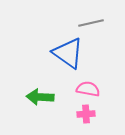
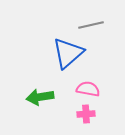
gray line: moved 2 px down
blue triangle: rotated 44 degrees clockwise
green arrow: rotated 12 degrees counterclockwise
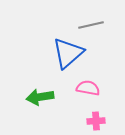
pink semicircle: moved 1 px up
pink cross: moved 10 px right, 7 px down
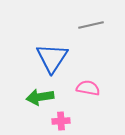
blue triangle: moved 16 px left, 5 px down; rotated 16 degrees counterclockwise
pink cross: moved 35 px left
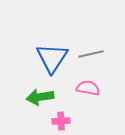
gray line: moved 29 px down
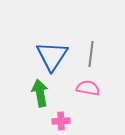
gray line: rotated 70 degrees counterclockwise
blue triangle: moved 2 px up
green arrow: moved 4 px up; rotated 88 degrees clockwise
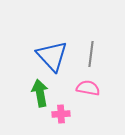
blue triangle: rotated 16 degrees counterclockwise
pink cross: moved 7 px up
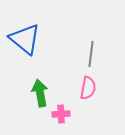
blue triangle: moved 27 px left, 17 px up; rotated 8 degrees counterclockwise
pink semicircle: rotated 90 degrees clockwise
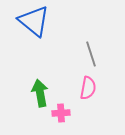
blue triangle: moved 9 px right, 18 px up
gray line: rotated 25 degrees counterclockwise
pink cross: moved 1 px up
